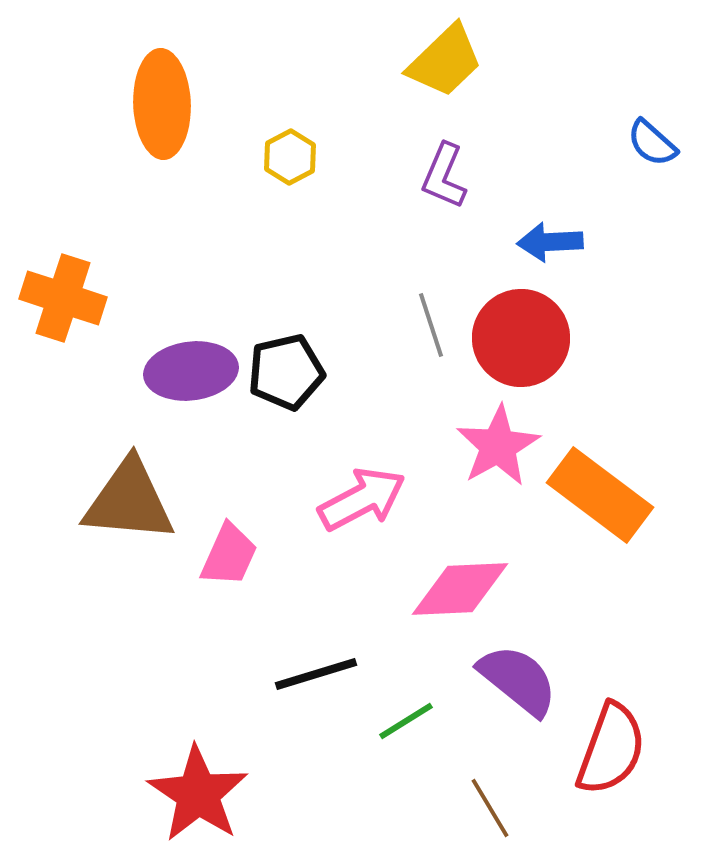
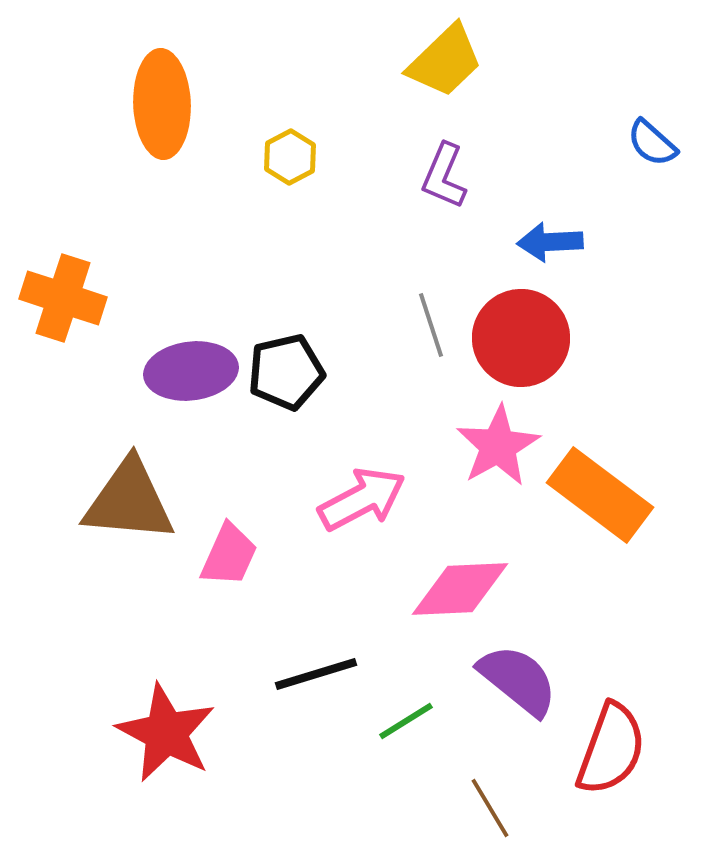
red star: moved 32 px left, 61 px up; rotated 6 degrees counterclockwise
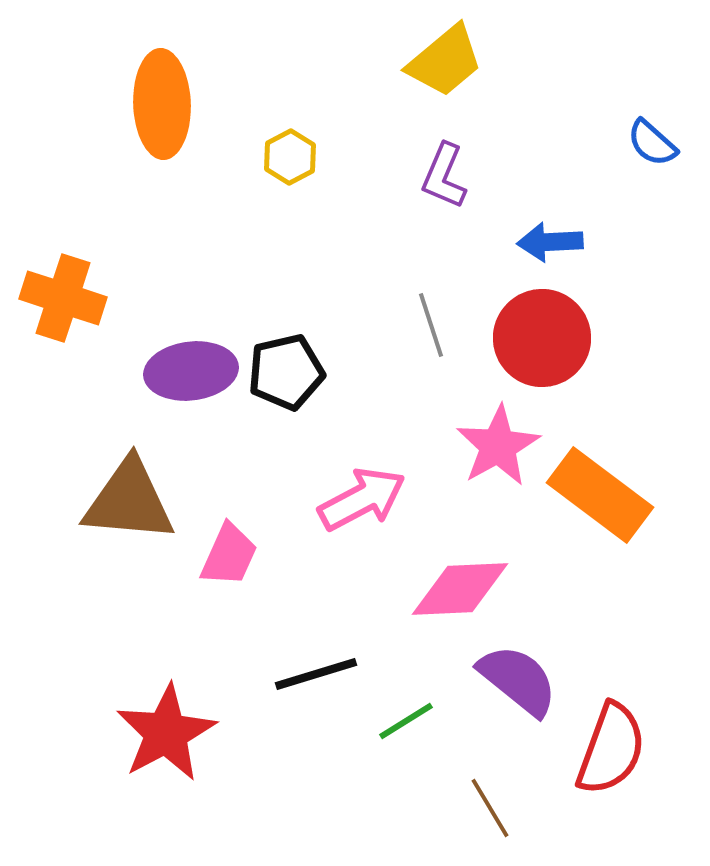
yellow trapezoid: rotated 4 degrees clockwise
red circle: moved 21 px right
red star: rotated 16 degrees clockwise
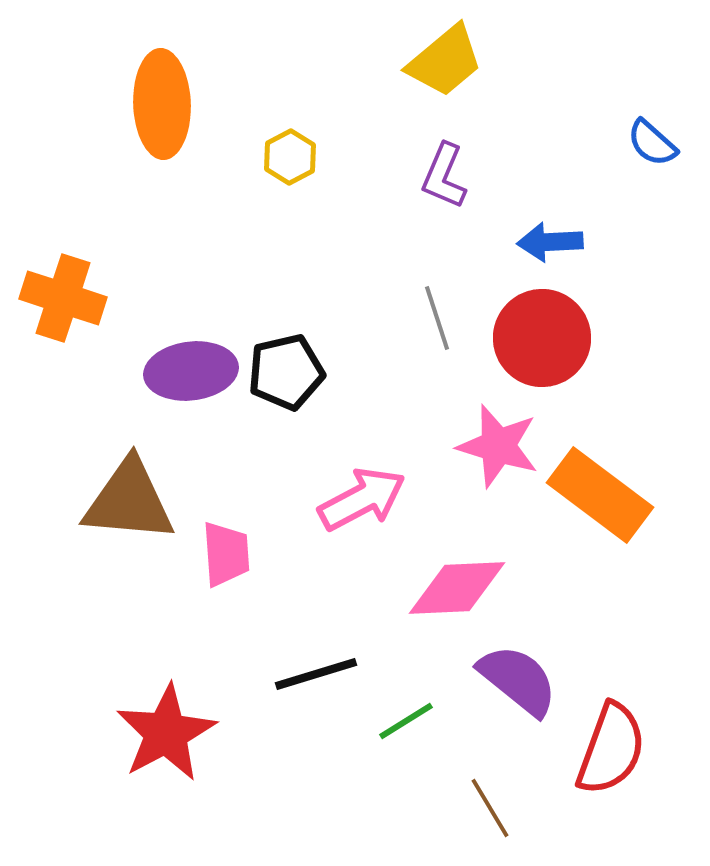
gray line: moved 6 px right, 7 px up
pink star: rotated 26 degrees counterclockwise
pink trapezoid: moved 3 px left, 1 px up; rotated 28 degrees counterclockwise
pink diamond: moved 3 px left, 1 px up
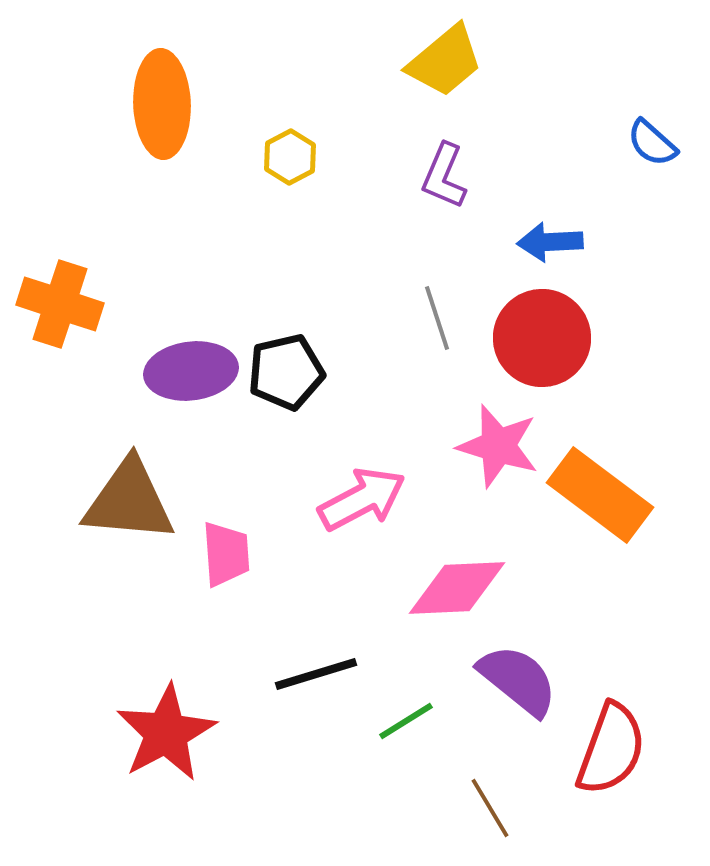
orange cross: moved 3 px left, 6 px down
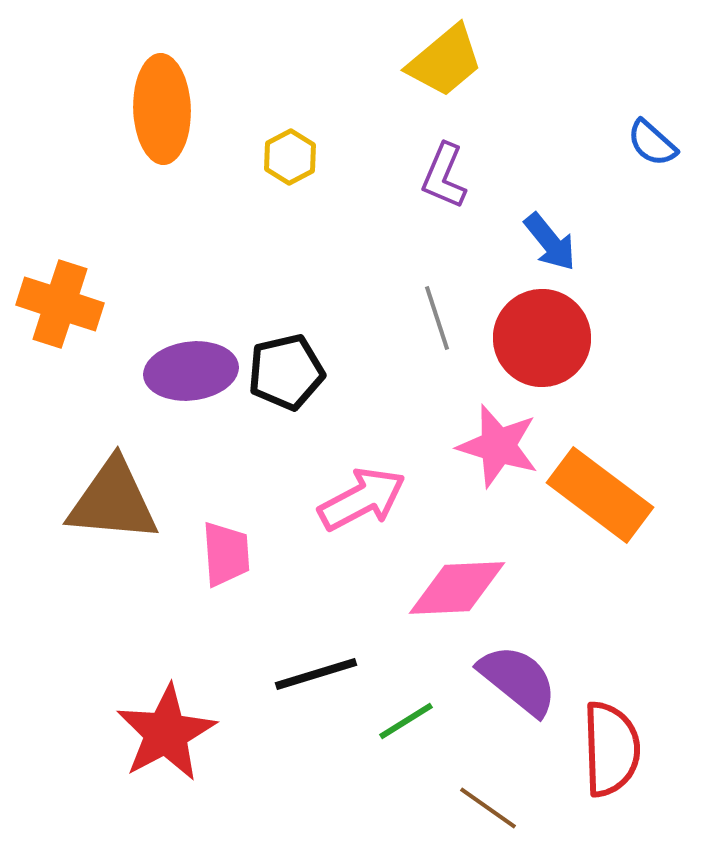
orange ellipse: moved 5 px down
blue arrow: rotated 126 degrees counterclockwise
brown triangle: moved 16 px left
red semicircle: rotated 22 degrees counterclockwise
brown line: moved 2 px left; rotated 24 degrees counterclockwise
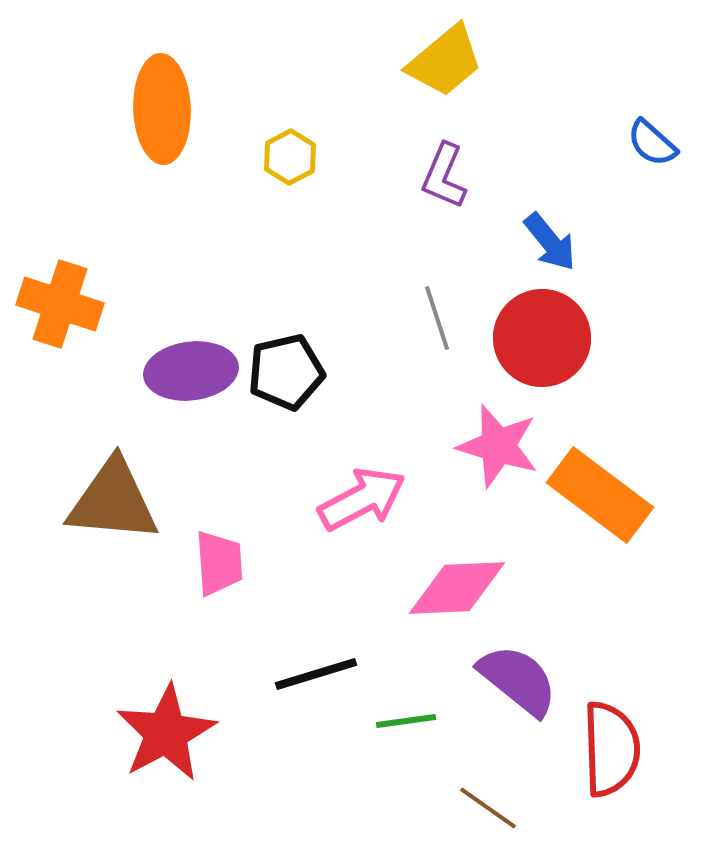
pink trapezoid: moved 7 px left, 9 px down
green line: rotated 24 degrees clockwise
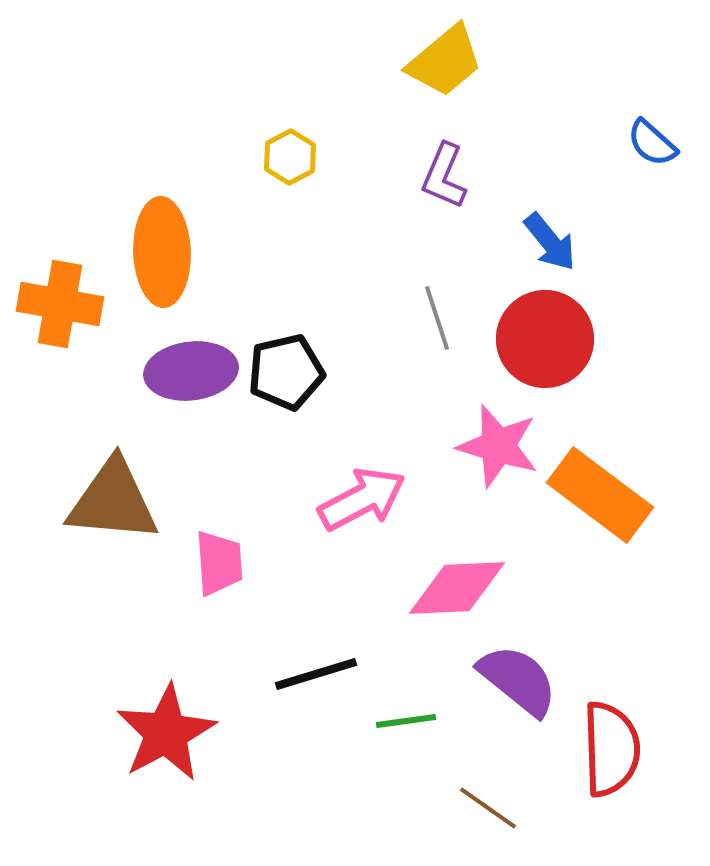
orange ellipse: moved 143 px down
orange cross: rotated 8 degrees counterclockwise
red circle: moved 3 px right, 1 px down
